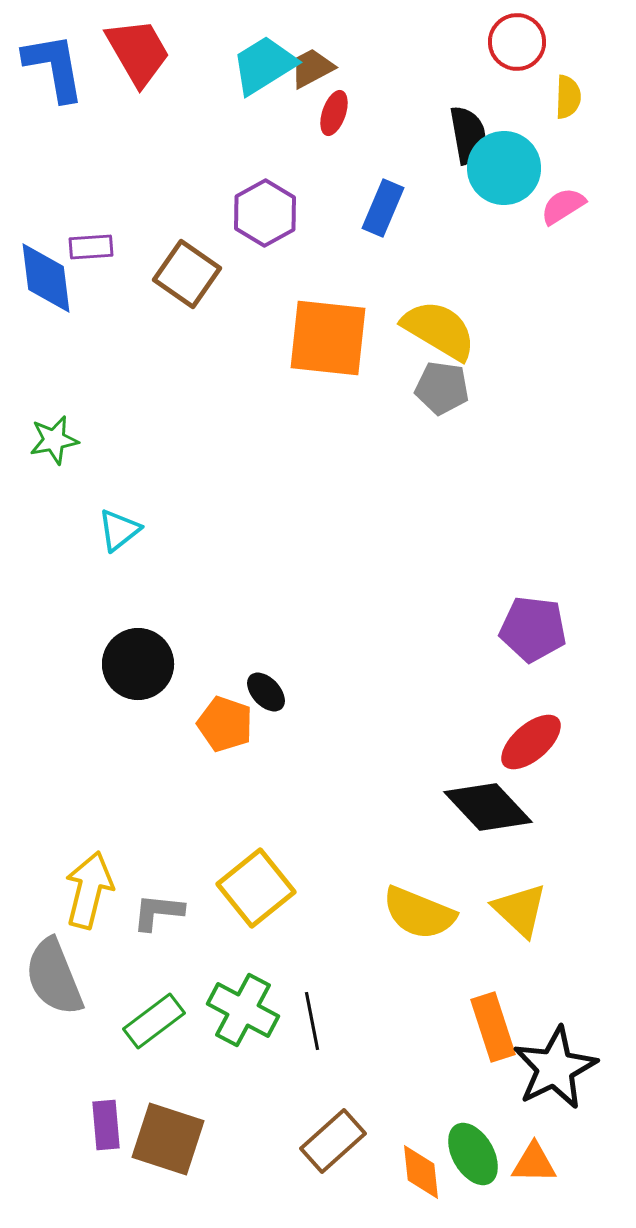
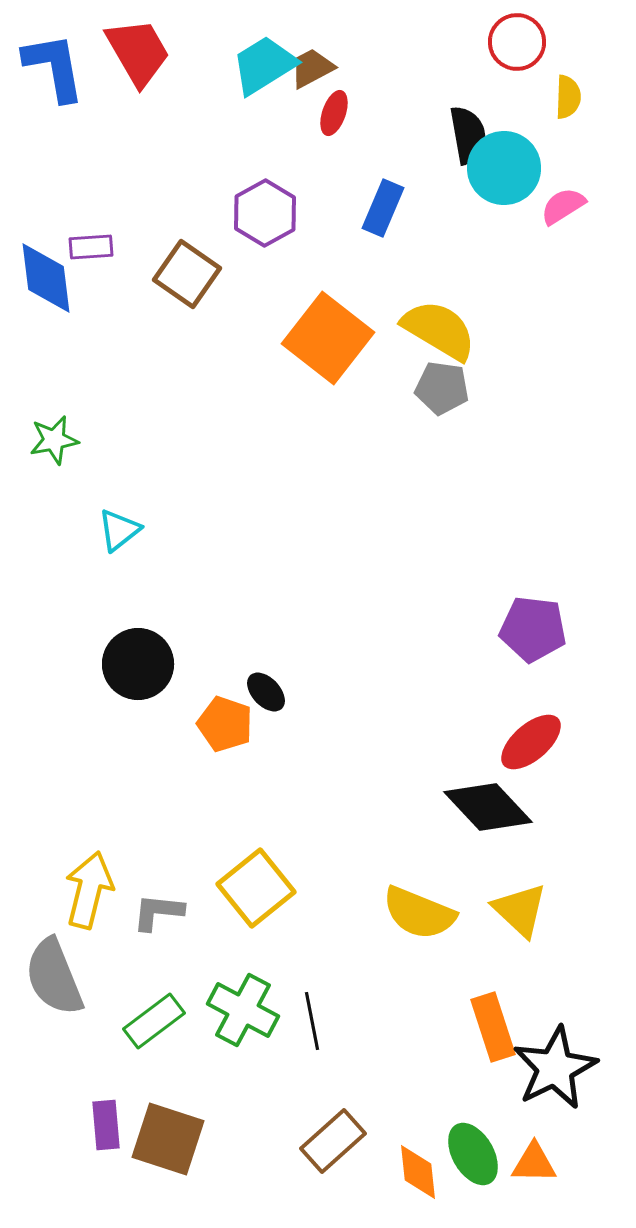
orange square at (328, 338): rotated 32 degrees clockwise
orange diamond at (421, 1172): moved 3 px left
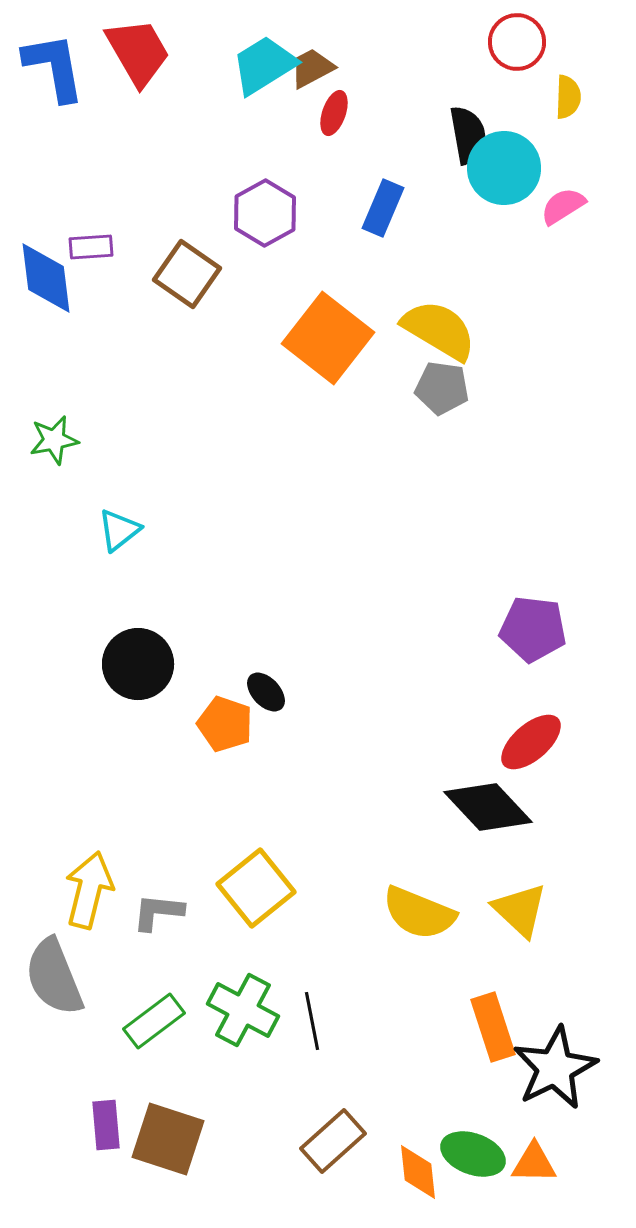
green ellipse at (473, 1154): rotated 40 degrees counterclockwise
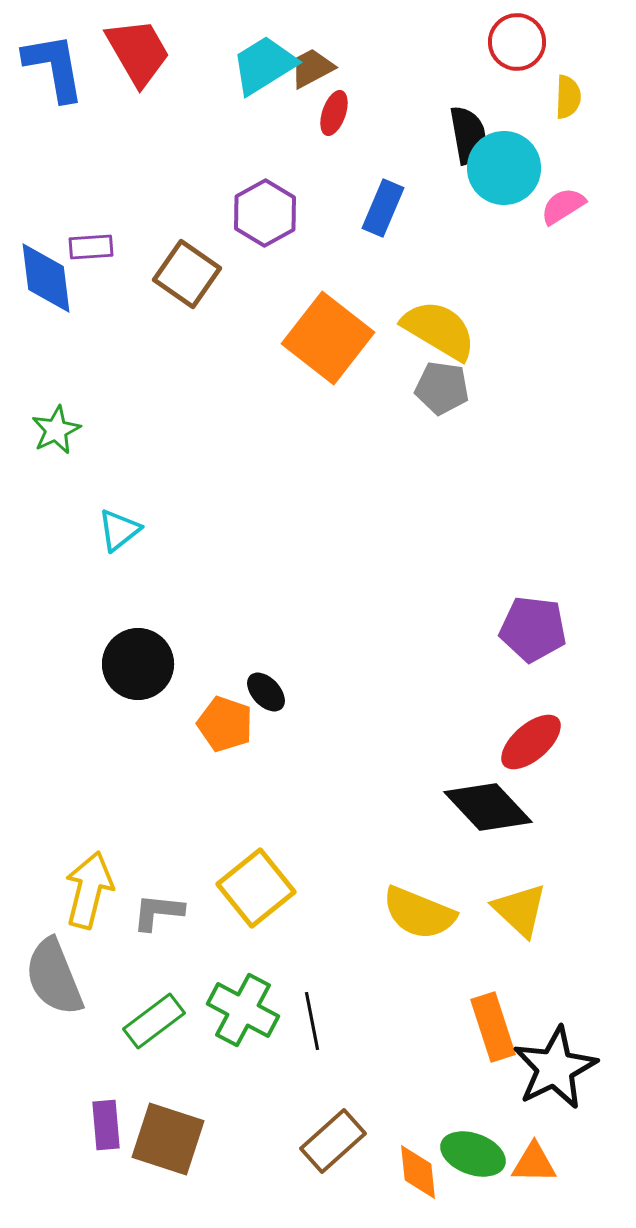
green star at (54, 440): moved 2 px right, 10 px up; rotated 15 degrees counterclockwise
